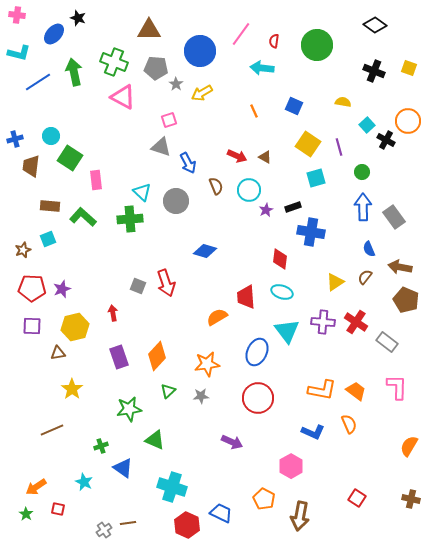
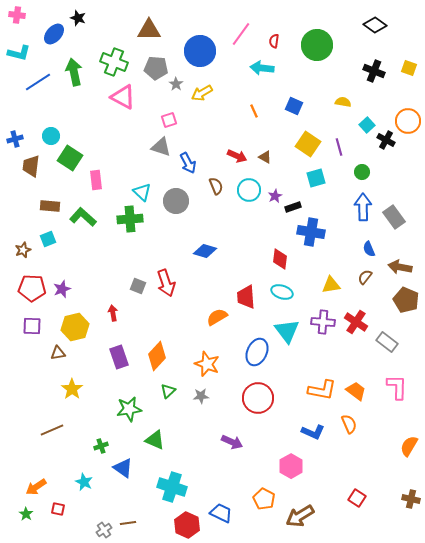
purple star at (266, 210): moved 9 px right, 14 px up
yellow triangle at (335, 282): moved 4 px left, 3 px down; rotated 24 degrees clockwise
orange star at (207, 364): rotated 30 degrees clockwise
brown arrow at (300, 516): rotated 48 degrees clockwise
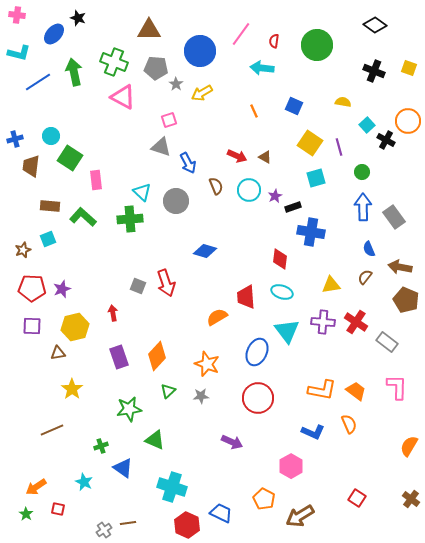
yellow square at (308, 144): moved 2 px right, 1 px up
brown cross at (411, 499): rotated 24 degrees clockwise
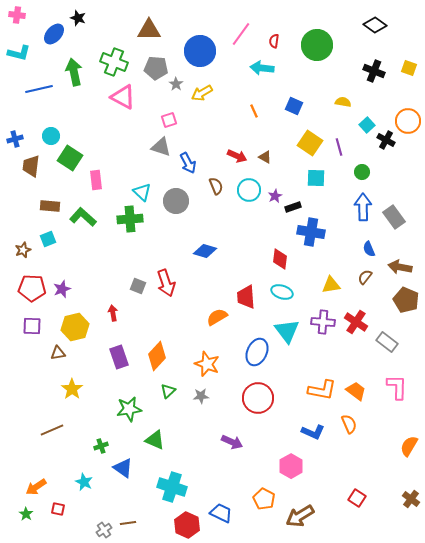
blue line at (38, 82): moved 1 px right, 7 px down; rotated 20 degrees clockwise
cyan square at (316, 178): rotated 18 degrees clockwise
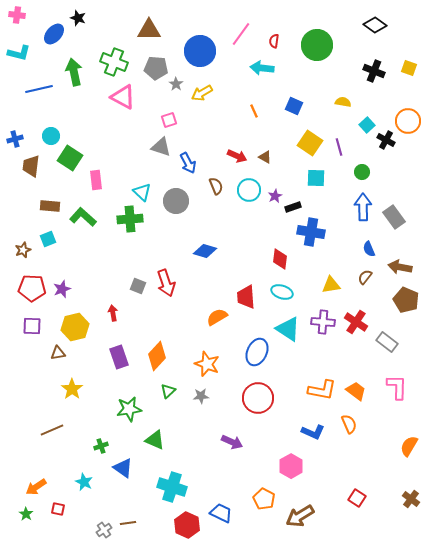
cyan triangle at (287, 331): moved 1 px right, 2 px up; rotated 20 degrees counterclockwise
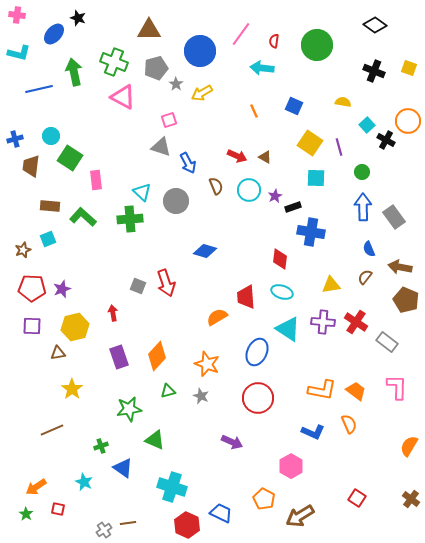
gray pentagon at (156, 68): rotated 20 degrees counterclockwise
green triangle at (168, 391): rotated 28 degrees clockwise
gray star at (201, 396): rotated 28 degrees clockwise
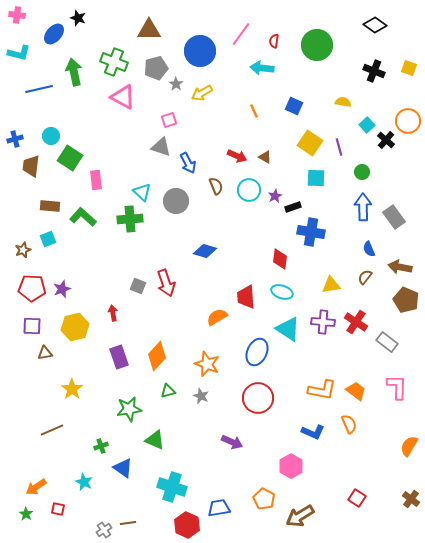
black cross at (386, 140): rotated 12 degrees clockwise
brown triangle at (58, 353): moved 13 px left
blue trapezoid at (221, 513): moved 2 px left, 5 px up; rotated 35 degrees counterclockwise
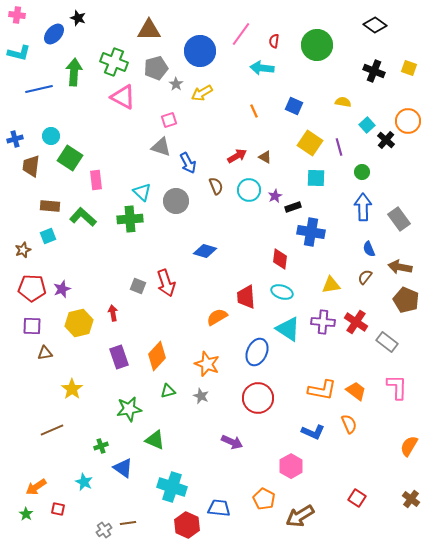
green arrow at (74, 72): rotated 16 degrees clockwise
red arrow at (237, 156): rotated 54 degrees counterclockwise
gray rectangle at (394, 217): moved 5 px right, 2 px down
cyan square at (48, 239): moved 3 px up
yellow hexagon at (75, 327): moved 4 px right, 4 px up
blue trapezoid at (219, 508): rotated 15 degrees clockwise
